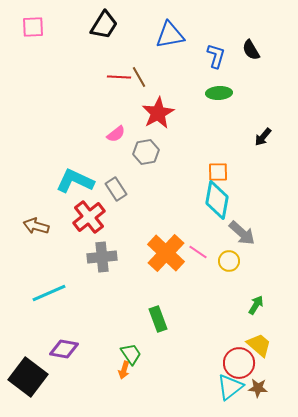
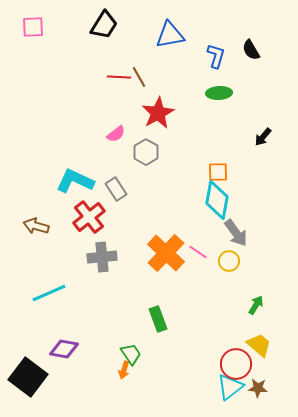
gray hexagon: rotated 20 degrees counterclockwise
gray arrow: moved 6 px left; rotated 12 degrees clockwise
red circle: moved 3 px left, 1 px down
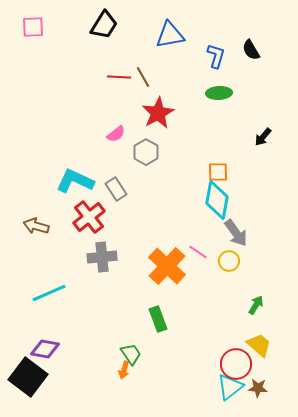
brown line: moved 4 px right
orange cross: moved 1 px right, 13 px down
purple diamond: moved 19 px left
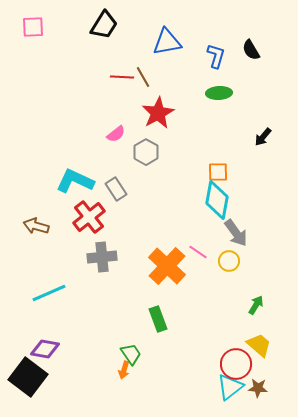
blue triangle: moved 3 px left, 7 px down
red line: moved 3 px right
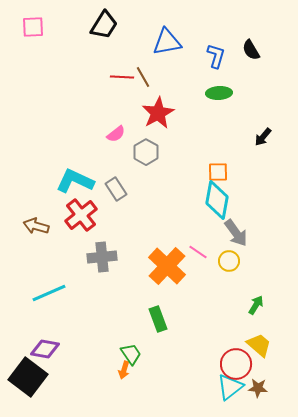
red cross: moved 8 px left, 2 px up
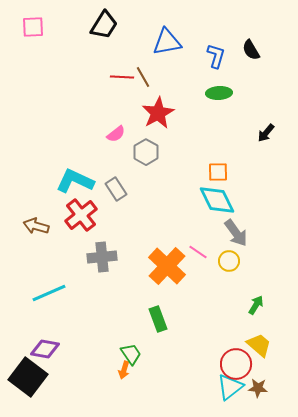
black arrow: moved 3 px right, 4 px up
cyan diamond: rotated 36 degrees counterclockwise
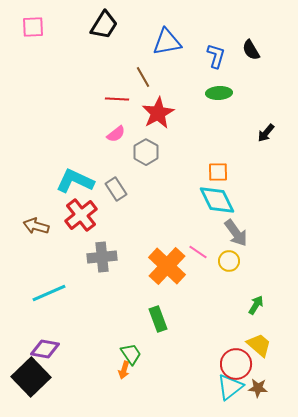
red line: moved 5 px left, 22 px down
black square: moved 3 px right; rotated 9 degrees clockwise
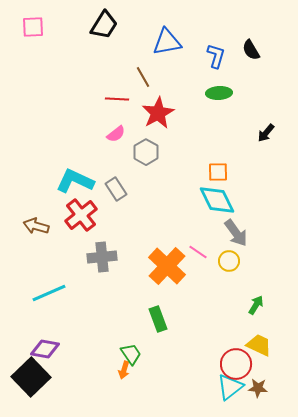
yellow trapezoid: rotated 16 degrees counterclockwise
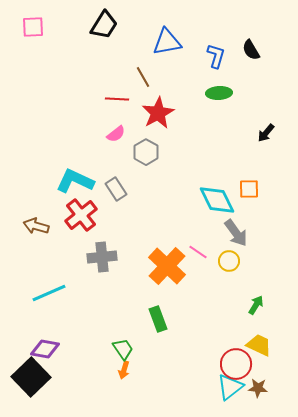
orange square: moved 31 px right, 17 px down
green trapezoid: moved 8 px left, 5 px up
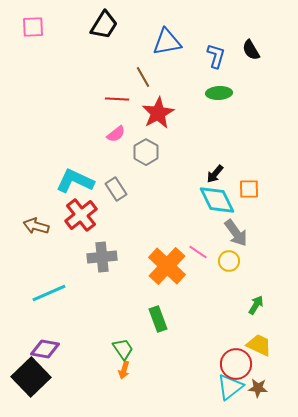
black arrow: moved 51 px left, 41 px down
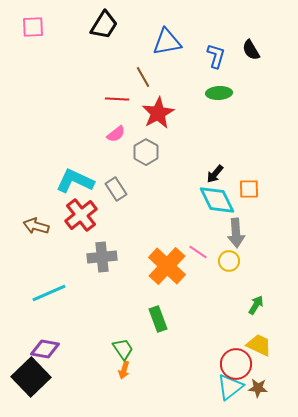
gray arrow: rotated 32 degrees clockwise
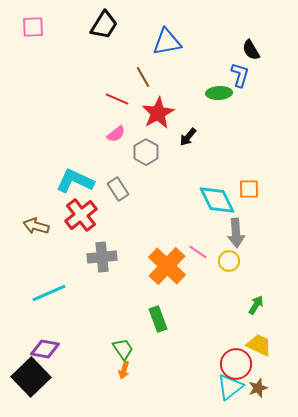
blue L-shape: moved 24 px right, 19 px down
red line: rotated 20 degrees clockwise
black arrow: moved 27 px left, 37 px up
gray rectangle: moved 2 px right
brown star: rotated 24 degrees counterclockwise
